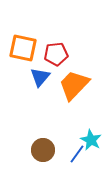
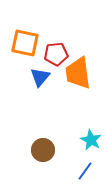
orange square: moved 2 px right, 5 px up
orange trapezoid: moved 4 px right, 12 px up; rotated 52 degrees counterclockwise
blue line: moved 8 px right, 17 px down
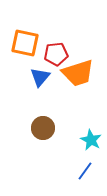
orange trapezoid: rotated 100 degrees counterclockwise
brown circle: moved 22 px up
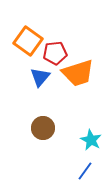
orange square: moved 3 px right, 2 px up; rotated 24 degrees clockwise
red pentagon: moved 1 px left, 1 px up
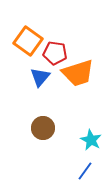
red pentagon: rotated 15 degrees clockwise
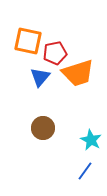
orange square: rotated 24 degrees counterclockwise
red pentagon: rotated 20 degrees counterclockwise
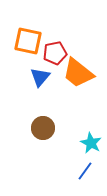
orange trapezoid: rotated 56 degrees clockwise
cyan star: moved 3 px down
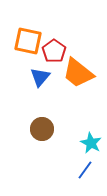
red pentagon: moved 1 px left, 2 px up; rotated 25 degrees counterclockwise
brown circle: moved 1 px left, 1 px down
blue line: moved 1 px up
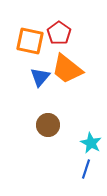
orange square: moved 2 px right
red pentagon: moved 5 px right, 18 px up
orange trapezoid: moved 11 px left, 4 px up
brown circle: moved 6 px right, 4 px up
blue line: moved 1 px right, 1 px up; rotated 18 degrees counterclockwise
